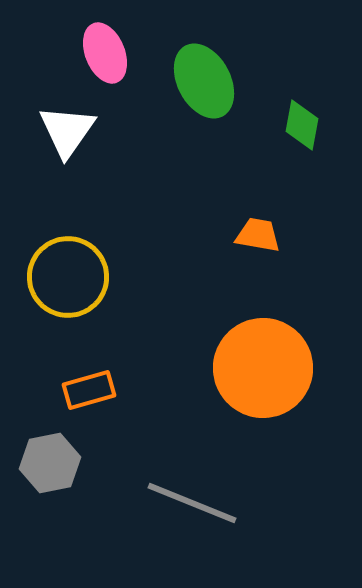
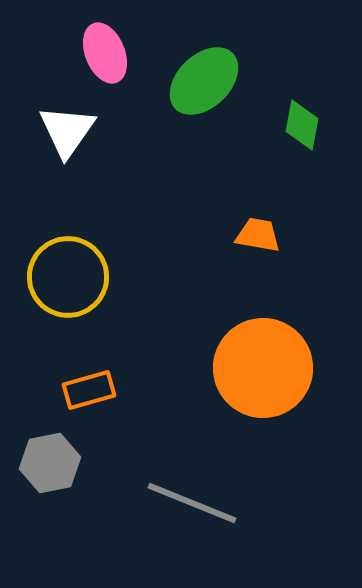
green ellipse: rotated 74 degrees clockwise
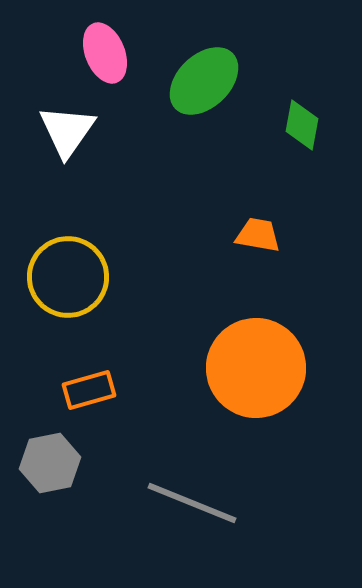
orange circle: moved 7 px left
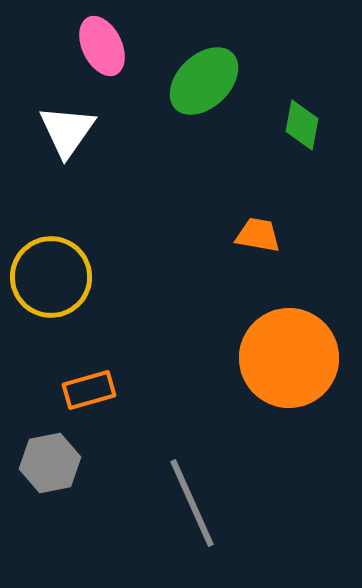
pink ellipse: moved 3 px left, 7 px up; rotated 4 degrees counterclockwise
yellow circle: moved 17 px left
orange circle: moved 33 px right, 10 px up
gray line: rotated 44 degrees clockwise
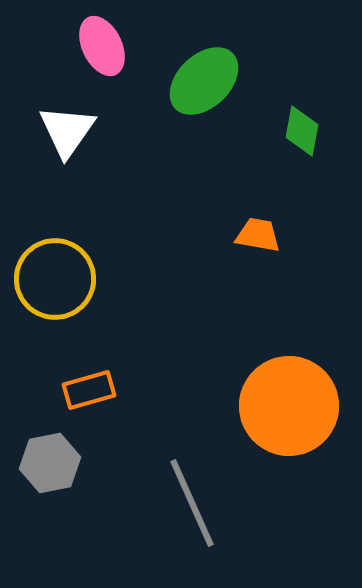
green diamond: moved 6 px down
yellow circle: moved 4 px right, 2 px down
orange circle: moved 48 px down
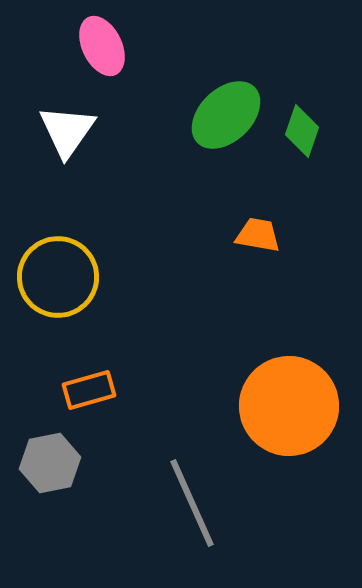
green ellipse: moved 22 px right, 34 px down
green diamond: rotated 9 degrees clockwise
yellow circle: moved 3 px right, 2 px up
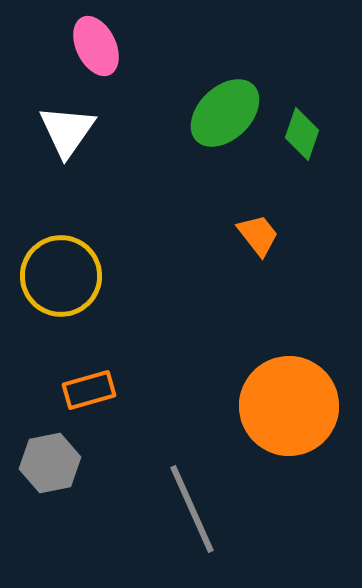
pink ellipse: moved 6 px left
green ellipse: moved 1 px left, 2 px up
green diamond: moved 3 px down
orange trapezoid: rotated 42 degrees clockwise
yellow circle: moved 3 px right, 1 px up
gray line: moved 6 px down
